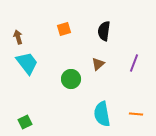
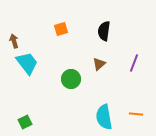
orange square: moved 3 px left
brown arrow: moved 4 px left, 4 px down
brown triangle: moved 1 px right
cyan semicircle: moved 2 px right, 3 px down
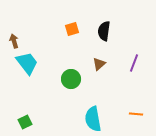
orange square: moved 11 px right
cyan semicircle: moved 11 px left, 2 px down
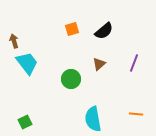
black semicircle: rotated 138 degrees counterclockwise
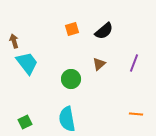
cyan semicircle: moved 26 px left
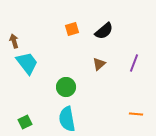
green circle: moved 5 px left, 8 px down
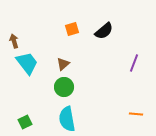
brown triangle: moved 36 px left
green circle: moved 2 px left
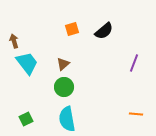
green square: moved 1 px right, 3 px up
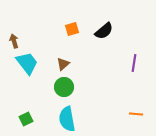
purple line: rotated 12 degrees counterclockwise
